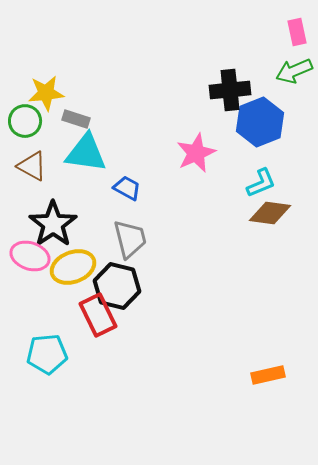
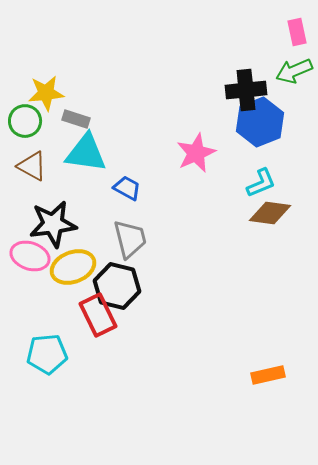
black cross: moved 16 px right
black star: rotated 27 degrees clockwise
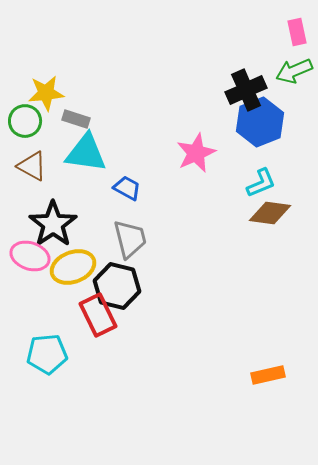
black cross: rotated 18 degrees counterclockwise
black star: rotated 27 degrees counterclockwise
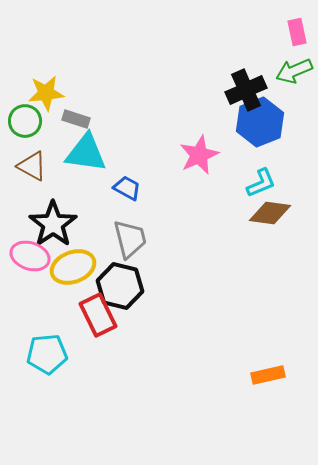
pink star: moved 3 px right, 2 px down
black hexagon: moved 3 px right
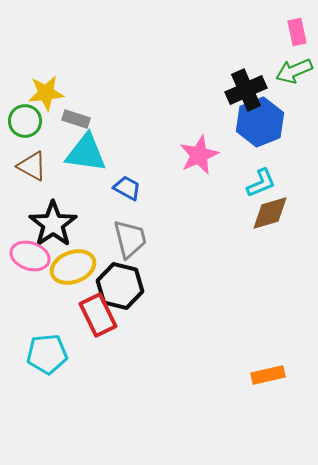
brown diamond: rotated 24 degrees counterclockwise
